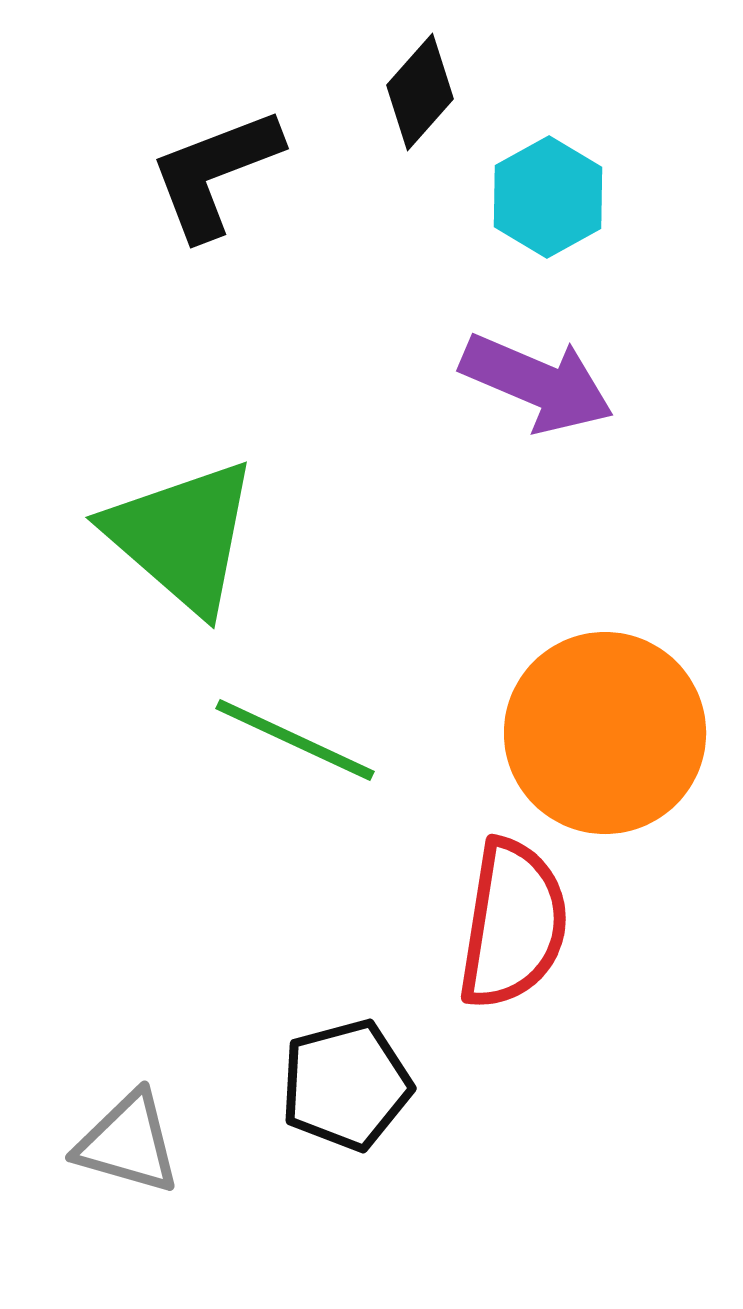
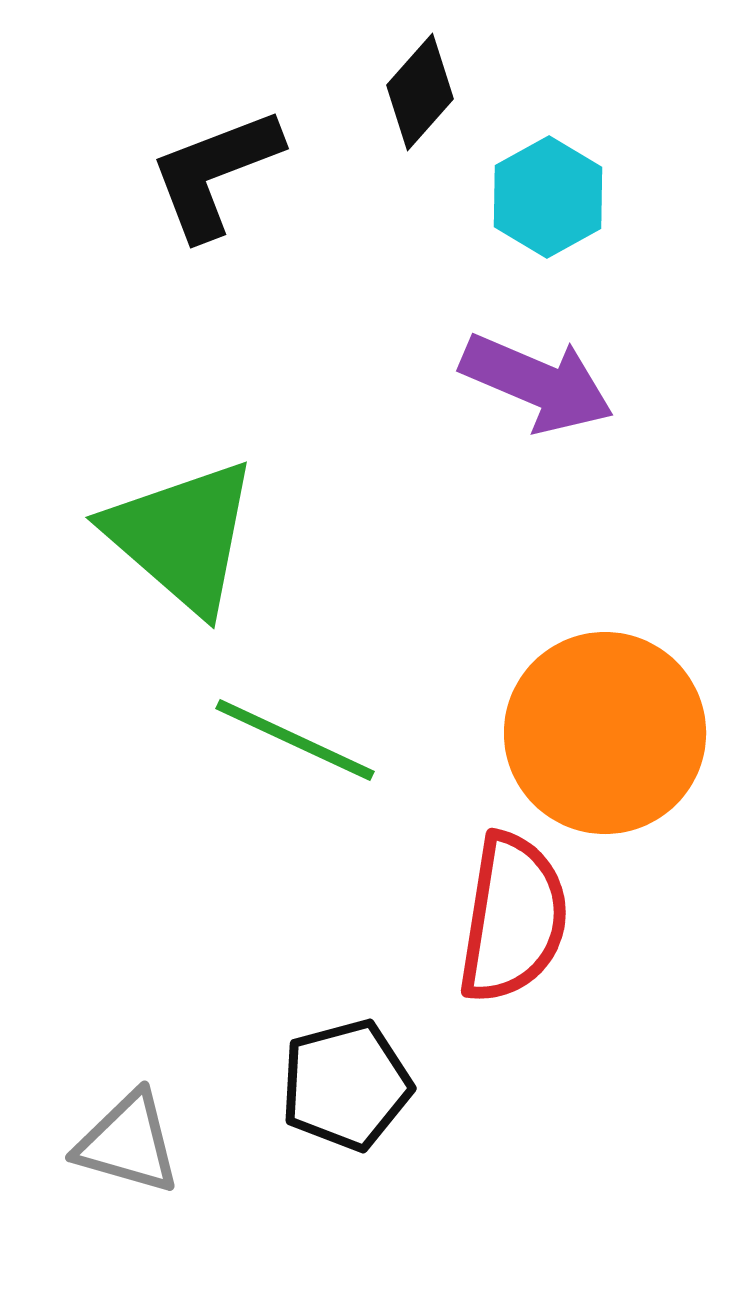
red semicircle: moved 6 px up
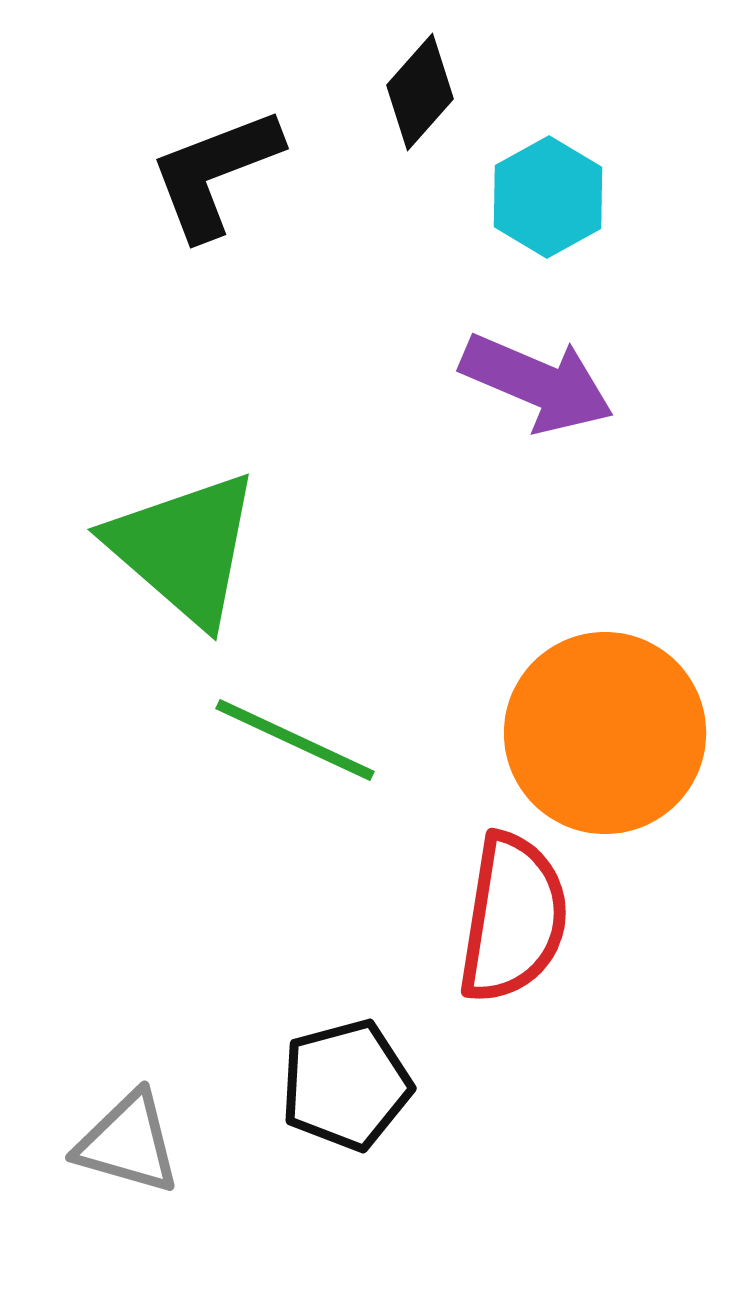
green triangle: moved 2 px right, 12 px down
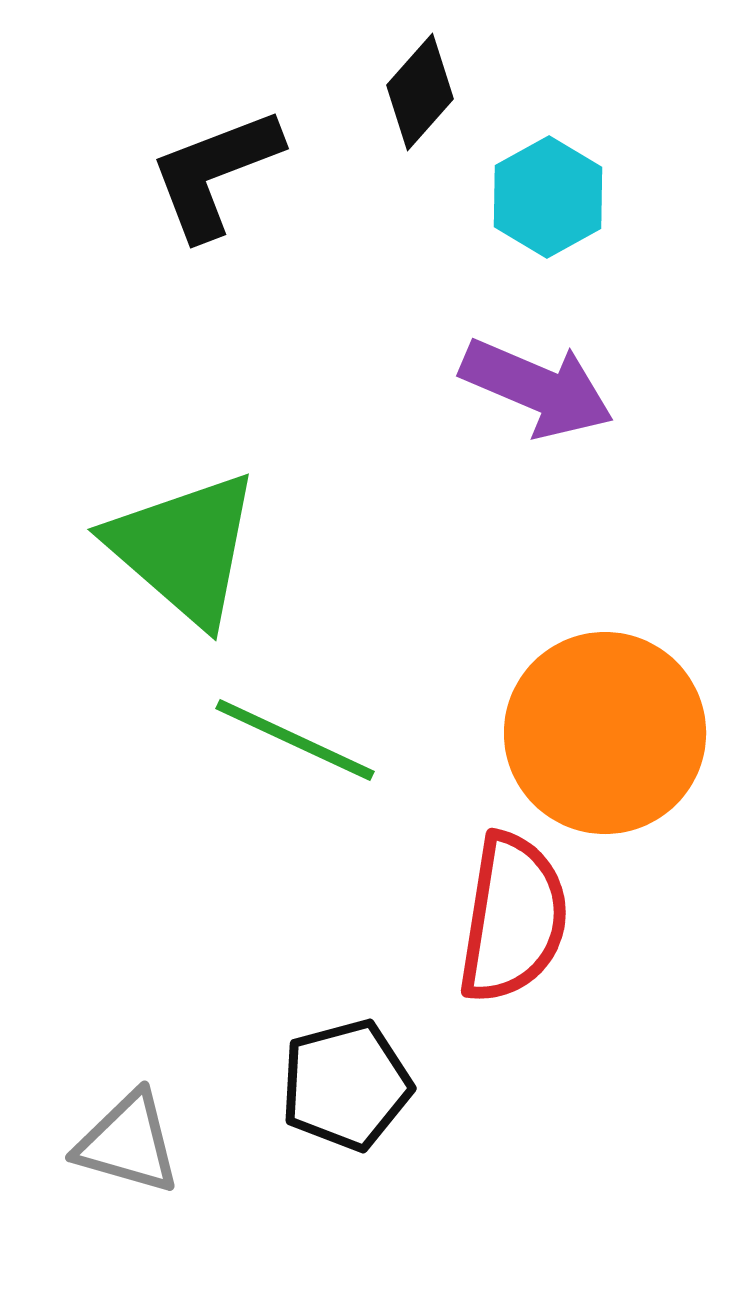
purple arrow: moved 5 px down
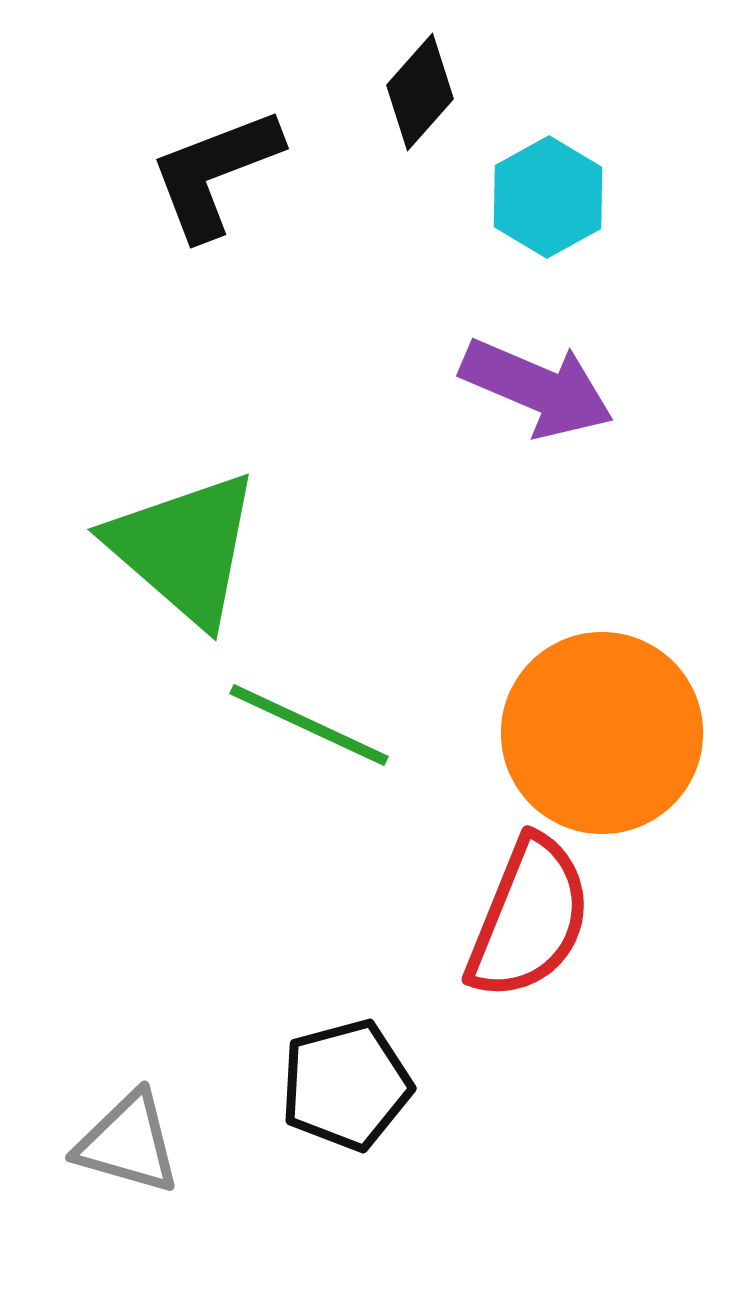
orange circle: moved 3 px left
green line: moved 14 px right, 15 px up
red semicircle: moved 16 px right; rotated 13 degrees clockwise
